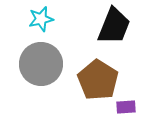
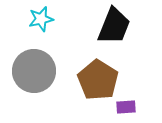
gray circle: moved 7 px left, 7 px down
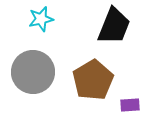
gray circle: moved 1 px left, 1 px down
brown pentagon: moved 5 px left; rotated 9 degrees clockwise
purple rectangle: moved 4 px right, 2 px up
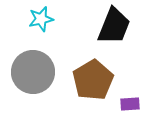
purple rectangle: moved 1 px up
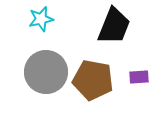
gray circle: moved 13 px right
brown pentagon: rotated 30 degrees counterclockwise
purple rectangle: moved 9 px right, 27 px up
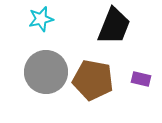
purple rectangle: moved 2 px right, 2 px down; rotated 18 degrees clockwise
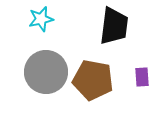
black trapezoid: rotated 15 degrees counterclockwise
purple rectangle: moved 1 px right, 2 px up; rotated 72 degrees clockwise
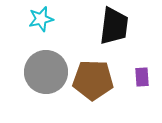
brown pentagon: rotated 9 degrees counterclockwise
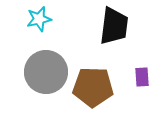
cyan star: moved 2 px left
brown pentagon: moved 7 px down
